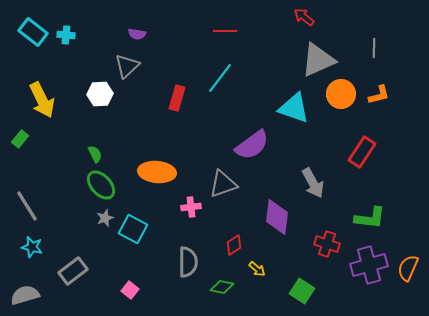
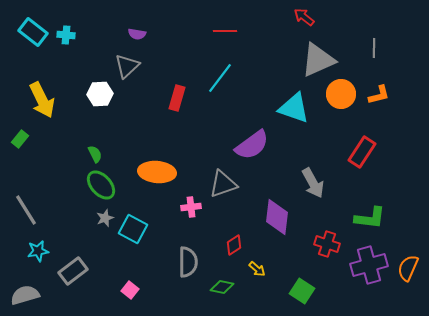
gray line at (27, 206): moved 1 px left, 4 px down
cyan star at (32, 247): moved 6 px right, 4 px down; rotated 25 degrees counterclockwise
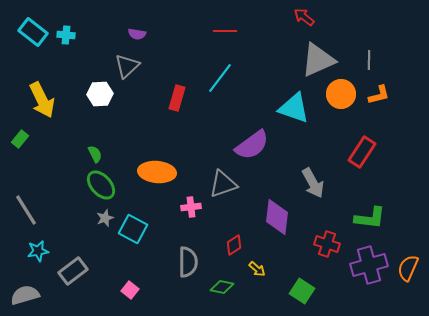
gray line at (374, 48): moved 5 px left, 12 px down
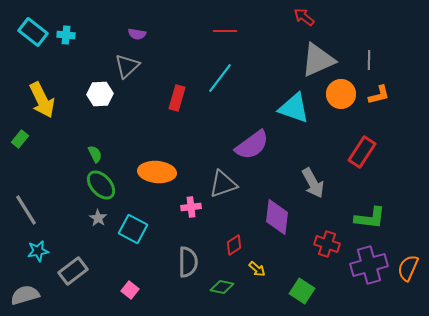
gray star at (105, 218): moved 7 px left; rotated 18 degrees counterclockwise
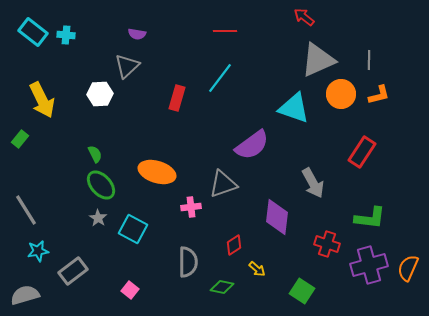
orange ellipse at (157, 172): rotated 12 degrees clockwise
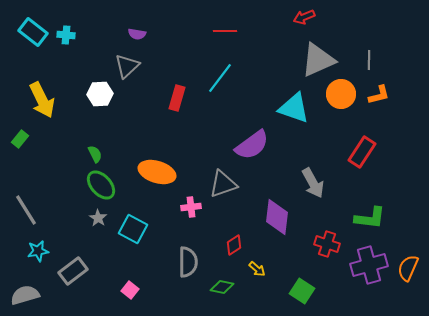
red arrow at (304, 17): rotated 60 degrees counterclockwise
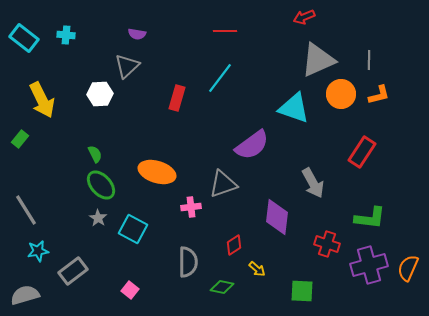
cyan rectangle at (33, 32): moved 9 px left, 6 px down
green square at (302, 291): rotated 30 degrees counterclockwise
